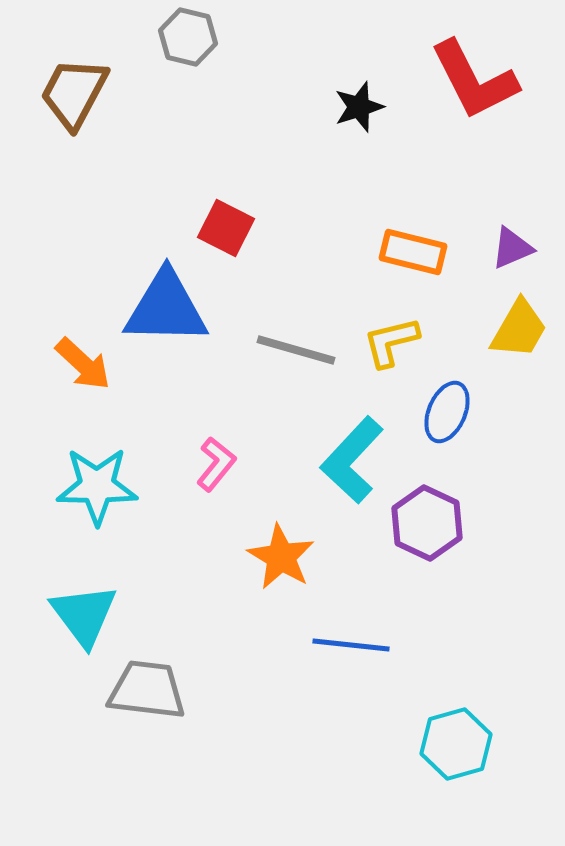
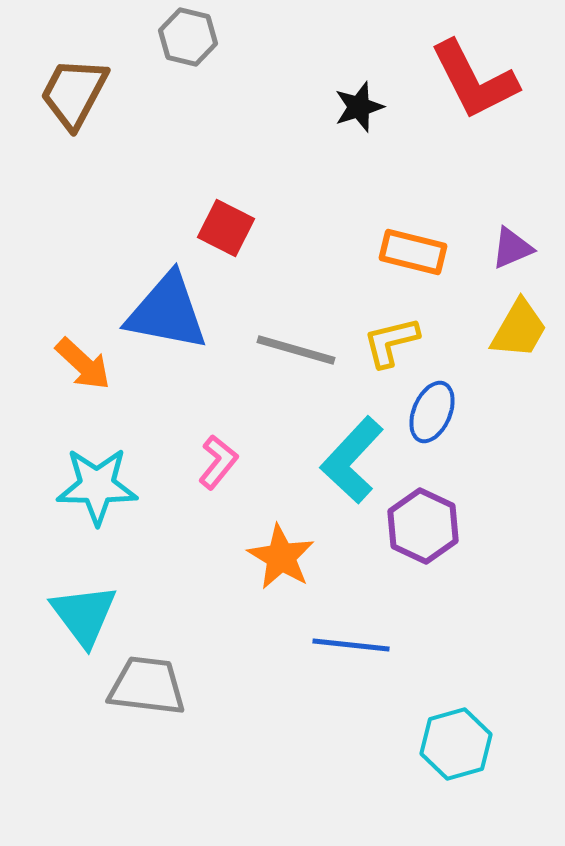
blue triangle: moved 1 px right, 4 px down; rotated 10 degrees clockwise
blue ellipse: moved 15 px left
pink L-shape: moved 2 px right, 2 px up
purple hexagon: moved 4 px left, 3 px down
gray trapezoid: moved 4 px up
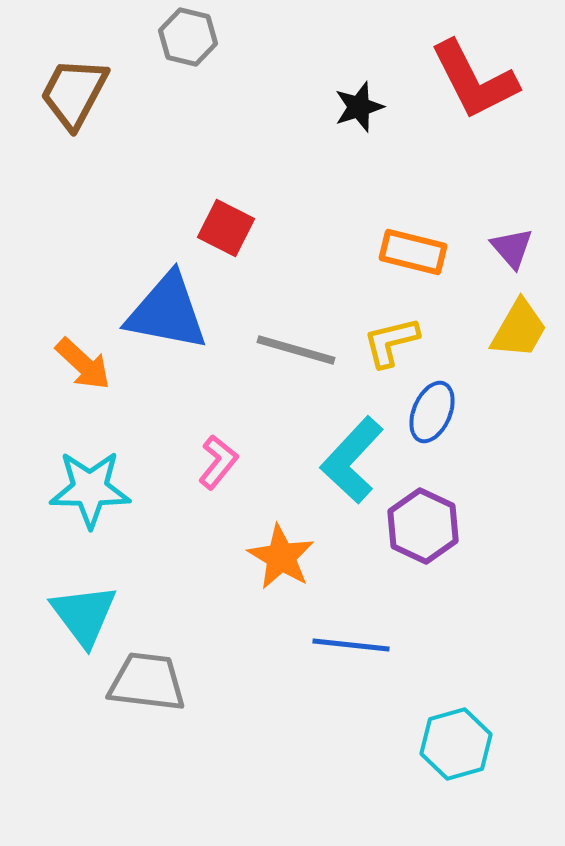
purple triangle: rotated 48 degrees counterclockwise
cyan star: moved 7 px left, 3 px down
gray trapezoid: moved 4 px up
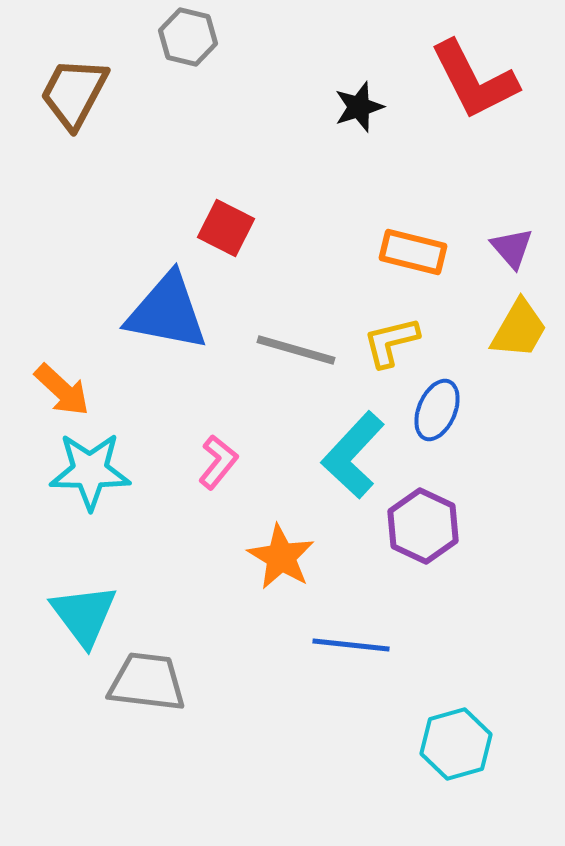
orange arrow: moved 21 px left, 26 px down
blue ellipse: moved 5 px right, 2 px up
cyan L-shape: moved 1 px right, 5 px up
cyan star: moved 18 px up
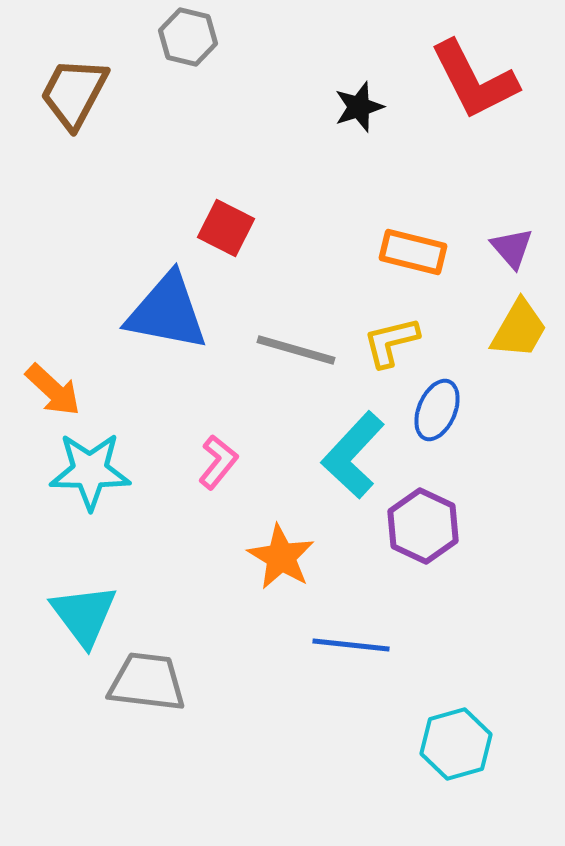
orange arrow: moved 9 px left
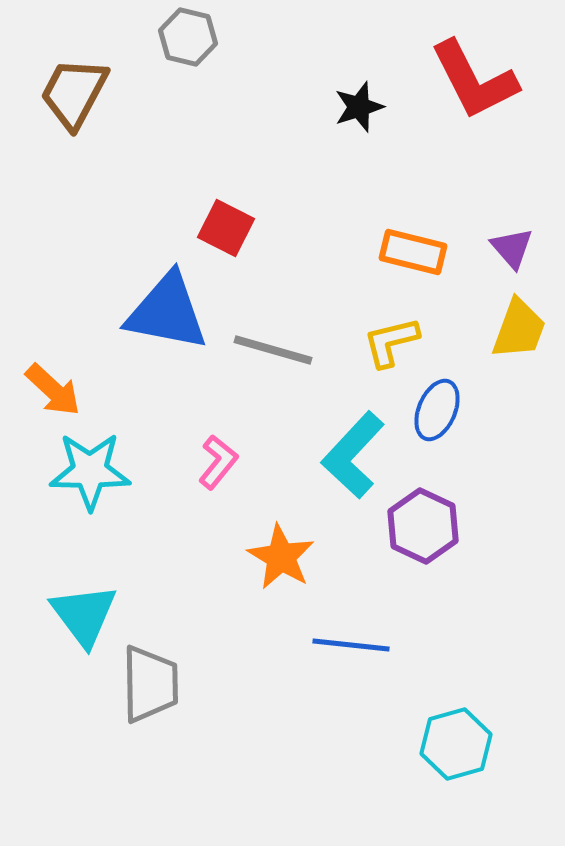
yellow trapezoid: rotated 10 degrees counterclockwise
gray line: moved 23 px left
gray trapezoid: moved 3 px right, 2 px down; rotated 82 degrees clockwise
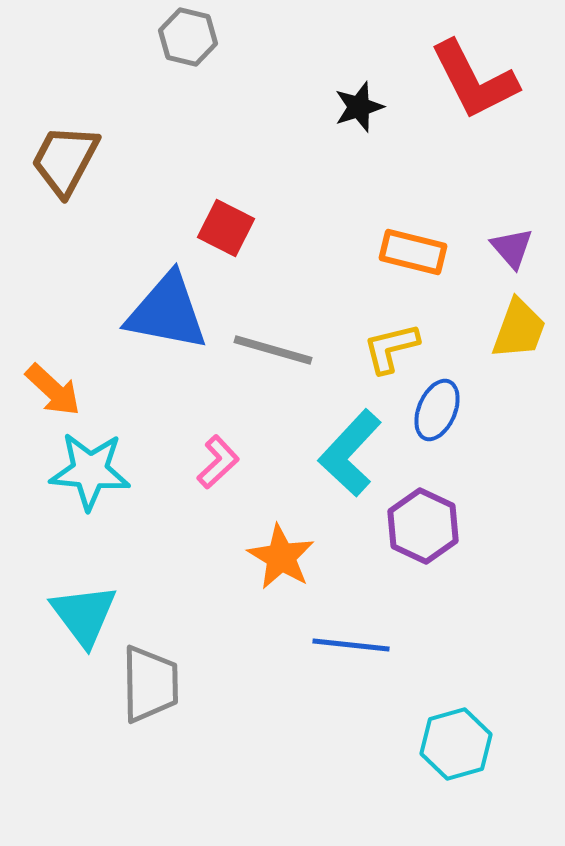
brown trapezoid: moved 9 px left, 67 px down
yellow L-shape: moved 6 px down
cyan L-shape: moved 3 px left, 2 px up
pink L-shape: rotated 8 degrees clockwise
cyan star: rotated 4 degrees clockwise
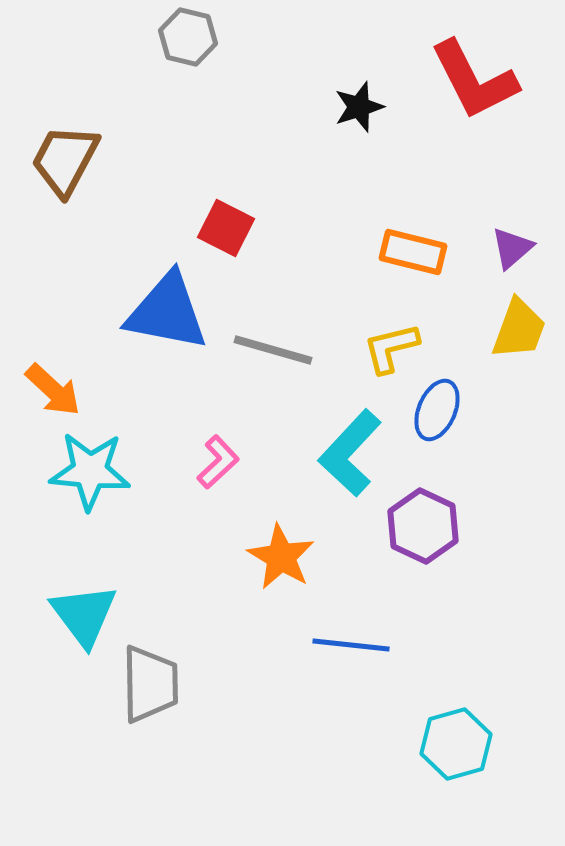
purple triangle: rotated 30 degrees clockwise
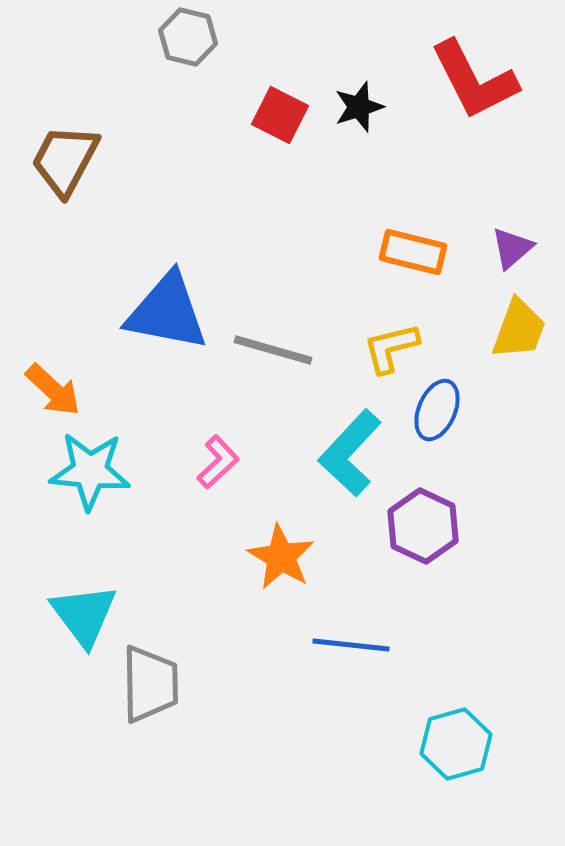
red square: moved 54 px right, 113 px up
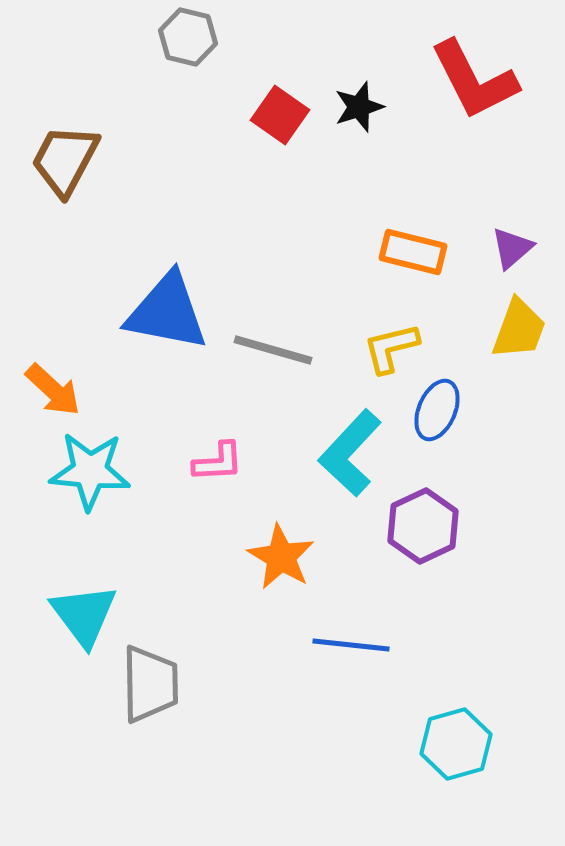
red square: rotated 8 degrees clockwise
pink L-shape: rotated 40 degrees clockwise
purple hexagon: rotated 10 degrees clockwise
